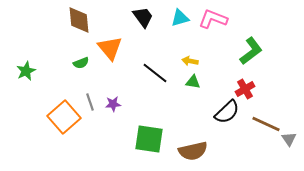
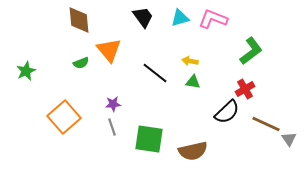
orange triangle: moved 1 px left, 2 px down
gray line: moved 22 px right, 25 px down
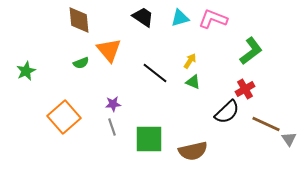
black trapezoid: rotated 20 degrees counterclockwise
yellow arrow: rotated 112 degrees clockwise
green triangle: rotated 14 degrees clockwise
green square: rotated 8 degrees counterclockwise
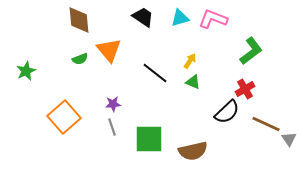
green semicircle: moved 1 px left, 4 px up
